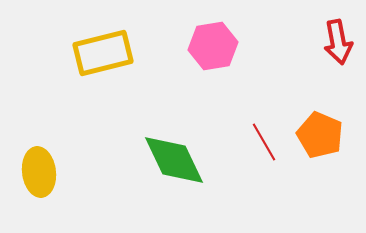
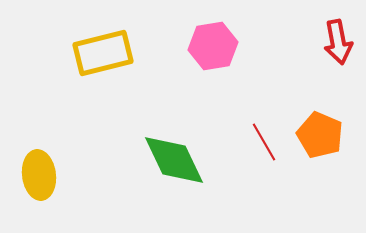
yellow ellipse: moved 3 px down
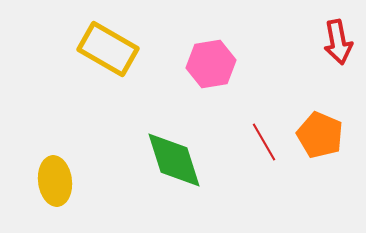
pink hexagon: moved 2 px left, 18 px down
yellow rectangle: moved 5 px right, 4 px up; rotated 44 degrees clockwise
green diamond: rotated 8 degrees clockwise
yellow ellipse: moved 16 px right, 6 px down
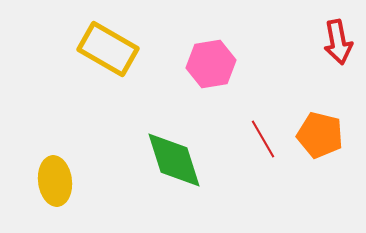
orange pentagon: rotated 9 degrees counterclockwise
red line: moved 1 px left, 3 px up
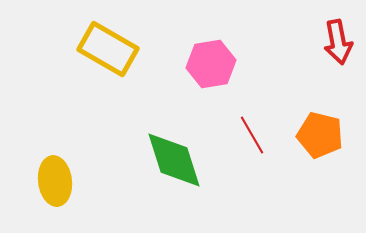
red line: moved 11 px left, 4 px up
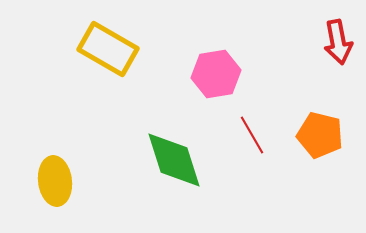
pink hexagon: moved 5 px right, 10 px down
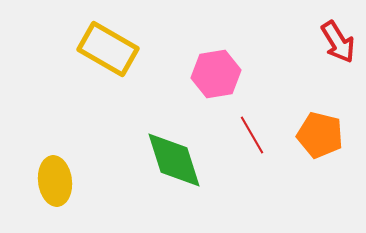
red arrow: rotated 21 degrees counterclockwise
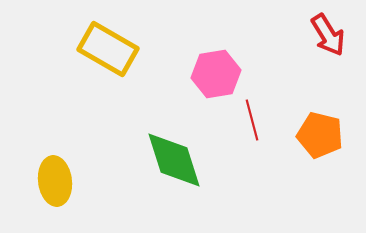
red arrow: moved 10 px left, 7 px up
red line: moved 15 px up; rotated 15 degrees clockwise
